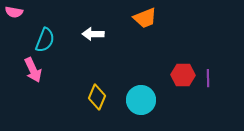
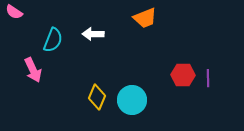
pink semicircle: rotated 24 degrees clockwise
cyan semicircle: moved 8 px right
cyan circle: moved 9 px left
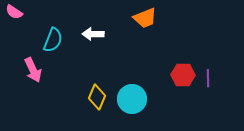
cyan circle: moved 1 px up
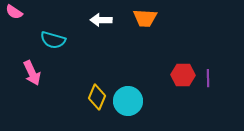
orange trapezoid: rotated 25 degrees clockwise
white arrow: moved 8 px right, 14 px up
cyan semicircle: rotated 85 degrees clockwise
pink arrow: moved 1 px left, 3 px down
cyan circle: moved 4 px left, 2 px down
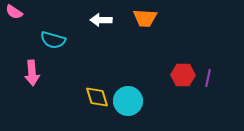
pink arrow: rotated 20 degrees clockwise
purple line: rotated 12 degrees clockwise
yellow diamond: rotated 40 degrees counterclockwise
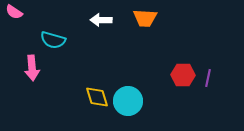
pink arrow: moved 5 px up
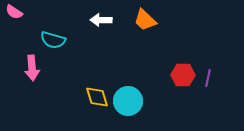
orange trapezoid: moved 2 px down; rotated 40 degrees clockwise
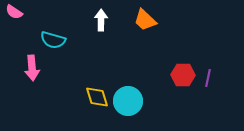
white arrow: rotated 90 degrees clockwise
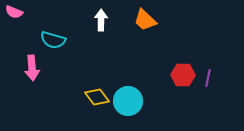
pink semicircle: rotated 12 degrees counterclockwise
yellow diamond: rotated 20 degrees counterclockwise
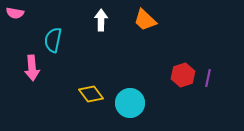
pink semicircle: moved 1 px right, 1 px down; rotated 12 degrees counterclockwise
cyan semicircle: rotated 85 degrees clockwise
red hexagon: rotated 20 degrees counterclockwise
yellow diamond: moved 6 px left, 3 px up
cyan circle: moved 2 px right, 2 px down
